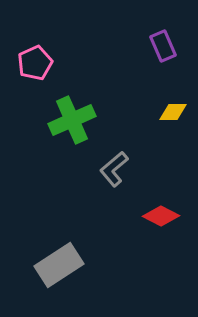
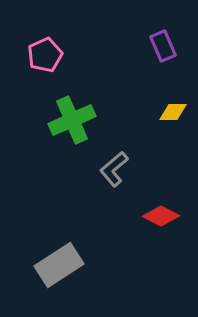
pink pentagon: moved 10 px right, 8 px up
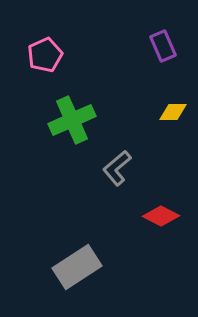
gray L-shape: moved 3 px right, 1 px up
gray rectangle: moved 18 px right, 2 px down
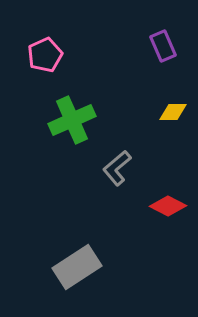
red diamond: moved 7 px right, 10 px up
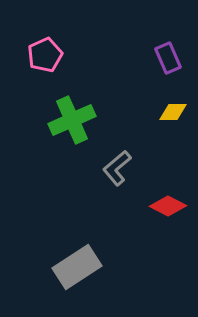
purple rectangle: moved 5 px right, 12 px down
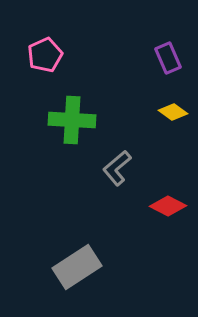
yellow diamond: rotated 36 degrees clockwise
green cross: rotated 27 degrees clockwise
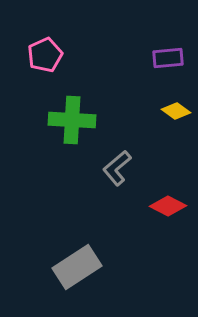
purple rectangle: rotated 72 degrees counterclockwise
yellow diamond: moved 3 px right, 1 px up
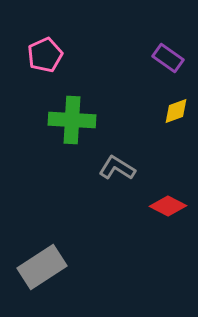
purple rectangle: rotated 40 degrees clockwise
yellow diamond: rotated 56 degrees counterclockwise
gray L-shape: rotated 72 degrees clockwise
gray rectangle: moved 35 px left
